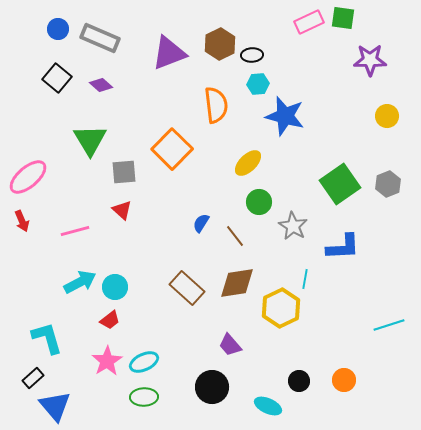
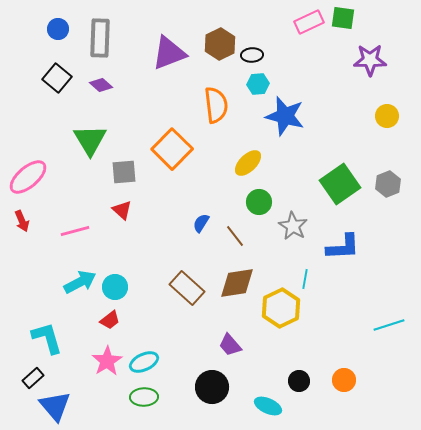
gray rectangle at (100, 38): rotated 69 degrees clockwise
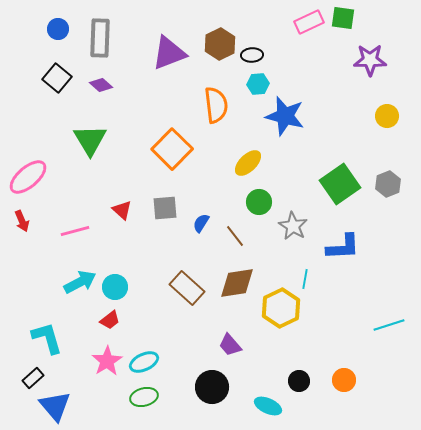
gray square at (124, 172): moved 41 px right, 36 px down
green ellipse at (144, 397): rotated 12 degrees counterclockwise
